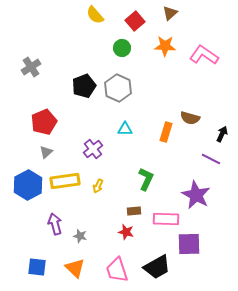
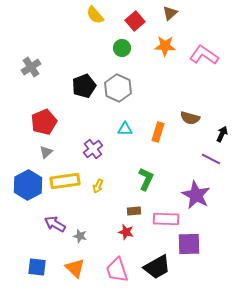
orange rectangle: moved 8 px left
purple arrow: rotated 45 degrees counterclockwise
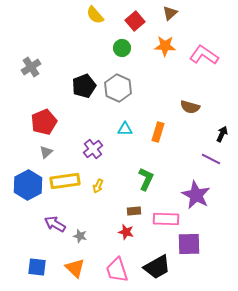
brown semicircle: moved 11 px up
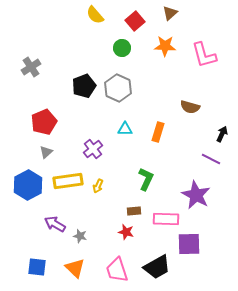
pink L-shape: rotated 140 degrees counterclockwise
yellow rectangle: moved 3 px right
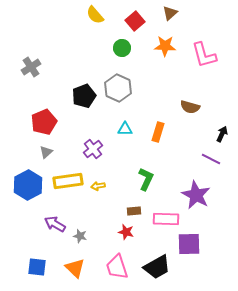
black pentagon: moved 10 px down
yellow arrow: rotated 56 degrees clockwise
pink trapezoid: moved 3 px up
